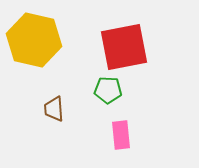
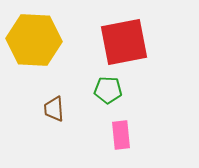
yellow hexagon: rotated 10 degrees counterclockwise
red square: moved 5 px up
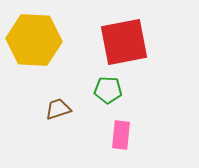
brown trapezoid: moved 4 px right; rotated 76 degrees clockwise
pink rectangle: rotated 12 degrees clockwise
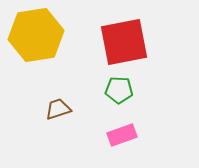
yellow hexagon: moved 2 px right, 5 px up; rotated 12 degrees counterclockwise
green pentagon: moved 11 px right
pink rectangle: moved 1 px right; rotated 64 degrees clockwise
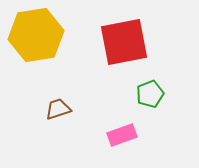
green pentagon: moved 31 px right, 4 px down; rotated 24 degrees counterclockwise
